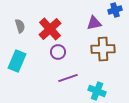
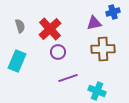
blue cross: moved 2 px left, 2 px down
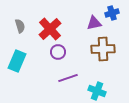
blue cross: moved 1 px left, 1 px down
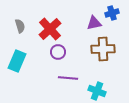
purple line: rotated 24 degrees clockwise
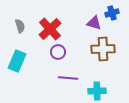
purple triangle: rotated 28 degrees clockwise
cyan cross: rotated 24 degrees counterclockwise
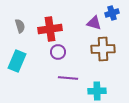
red cross: rotated 35 degrees clockwise
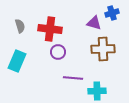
red cross: rotated 15 degrees clockwise
purple line: moved 5 px right
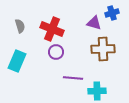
red cross: moved 2 px right; rotated 15 degrees clockwise
purple circle: moved 2 px left
